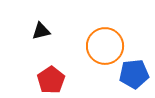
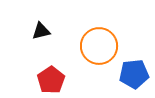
orange circle: moved 6 px left
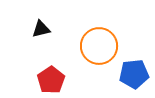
black triangle: moved 2 px up
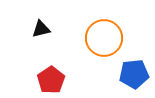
orange circle: moved 5 px right, 8 px up
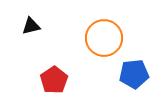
black triangle: moved 10 px left, 3 px up
red pentagon: moved 3 px right
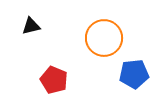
red pentagon: rotated 16 degrees counterclockwise
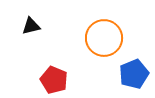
blue pentagon: rotated 16 degrees counterclockwise
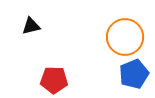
orange circle: moved 21 px right, 1 px up
red pentagon: rotated 20 degrees counterclockwise
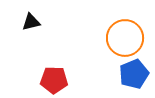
black triangle: moved 4 px up
orange circle: moved 1 px down
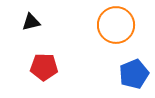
orange circle: moved 9 px left, 13 px up
red pentagon: moved 10 px left, 13 px up
